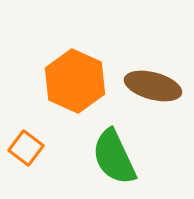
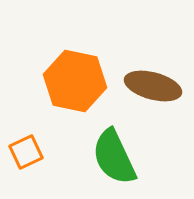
orange hexagon: rotated 12 degrees counterclockwise
orange square: moved 4 px down; rotated 28 degrees clockwise
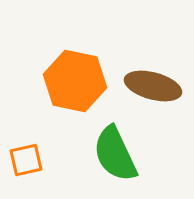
orange square: moved 8 px down; rotated 12 degrees clockwise
green semicircle: moved 1 px right, 3 px up
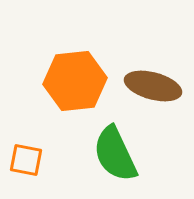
orange hexagon: rotated 18 degrees counterclockwise
orange square: rotated 24 degrees clockwise
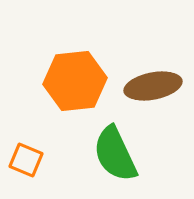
brown ellipse: rotated 26 degrees counterclockwise
orange square: rotated 12 degrees clockwise
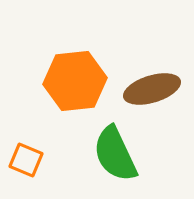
brown ellipse: moved 1 px left, 3 px down; rotated 6 degrees counterclockwise
